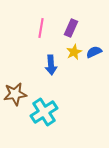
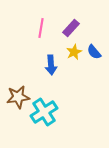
purple rectangle: rotated 18 degrees clockwise
blue semicircle: rotated 105 degrees counterclockwise
brown star: moved 3 px right, 3 px down
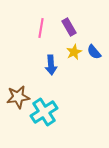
purple rectangle: moved 2 px left, 1 px up; rotated 72 degrees counterclockwise
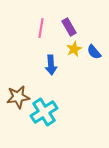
yellow star: moved 3 px up
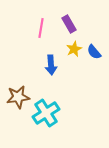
purple rectangle: moved 3 px up
cyan cross: moved 2 px right, 1 px down
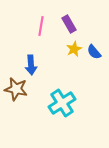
pink line: moved 2 px up
blue arrow: moved 20 px left
brown star: moved 2 px left, 8 px up; rotated 20 degrees clockwise
cyan cross: moved 16 px right, 10 px up
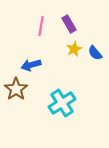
blue semicircle: moved 1 px right, 1 px down
blue arrow: rotated 78 degrees clockwise
brown star: rotated 25 degrees clockwise
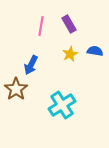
yellow star: moved 4 px left, 5 px down
blue semicircle: moved 2 px up; rotated 140 degrees clockwise
blue arrow: rotated 48 degrees counterclockwise
cyan cross: moved 2 px down
